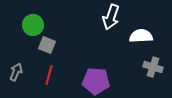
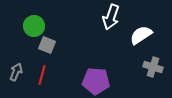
green circle: moved 1 px right, 1 px down
white semicircle: moved 1 px up; rotated 30 degrees counterclockwise
red line: moved 7 px left
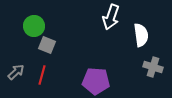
white semicircle: rotated 115 degrees clockwise
gray arrow: rotated 24 degrees clockwise
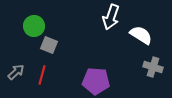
white semicircle: rotated 50 degrees counterclockwise
gray square: moved 2 px right
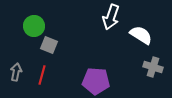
gray arrow: rotated 36 degrees counterclockwise
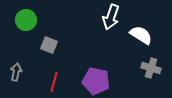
green circle: moved 8 px left, 6 px up
gray cross: moved 2 px left, 1 px down
red line: moved 12 px right, 7 px down
purple pentagon: rotated 8 degrees clockwise
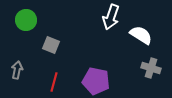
gray square: moved 2 px right
gray arrow: moved 1 px right, 2 px up
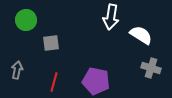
white arrow: rotated 10 degrees counterclockwise
gray square: moved 2 px up; rotated 30 degrees counterclockwise
